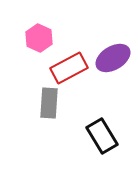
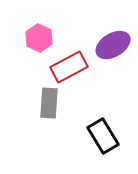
purple ellipse: moved 13 px up
red rectangle: moved 1 px up
black rectangle: moved 1 px right
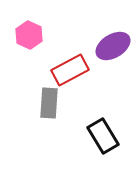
pink hexagon: moved 10 px left, 3 px up
purple ellipse: moved 1 px down
red rectangle: moved 1 px right, 3 px down
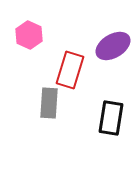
red rectangle: rotated 45 degrees counterclockwise
black rectangle: moved 8 px right, 18 px up; rotated 40 degrees clockwise
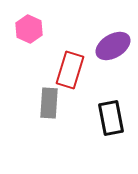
pink hexagon: moved 6 px up
black rectangle: rotated 20 degrees counterclockwise
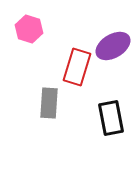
pink hexagon: rotated 8 degrees counterclockwise
red rectangle: moved 7 px right, 3 px up
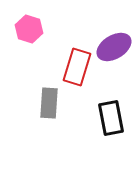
purple ellipse: moved 1 px right, 1 px down
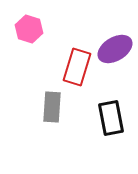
purple ellipse: moved 1 px right, 2 px down
gray rectangle: moved 3 px right, 4 px down
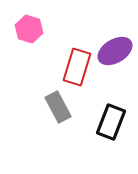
purple ellipse: moved 2 px down
gray rectangle: moved 6 px right; rotated 32 degrees counterclockwise
black rectangle: moved 4 px down; rotated 32 degrees clockwise
